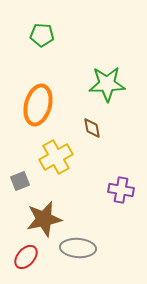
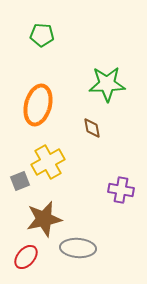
yellow cross: moved 8 px left, 5 px down
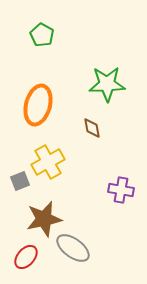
green pentagon: rotated 25 degrees clockwise
gray ellipse: moved 5 px left; rotated 32 degrees clockwise
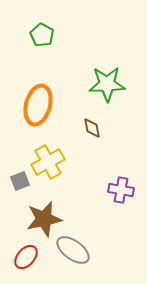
gray ellipse: moved 2 px down
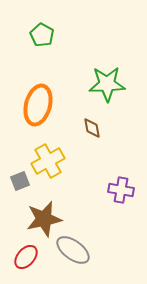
yellow cross: moved 1 px up
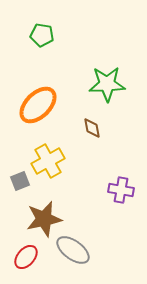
green pentagon: rotated 20 degrees counterclockwise
orange ellipse: rotated 30 degrees clockwise
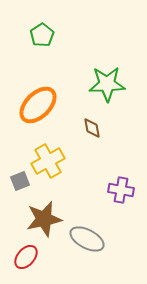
green pentagon: rotated 30 degrees clockwise
gray ellipse: moved 14 px right, 11 px up; rotated 8 degrees counterclockwise
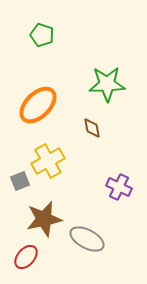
green pentagon: rotated 20 degrees counterclockwise
purple cross: moved 2 px left, 3 px up; rotated 15 degrees clockwise
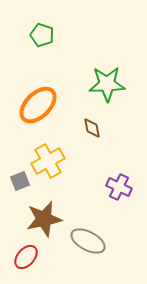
gray ellipse: moved 1 px right, 2 px down
